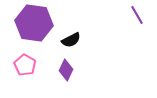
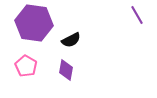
pink pentagon: moved 1 px right, 1 px down
purple diamond: rotated 15 degrees counterclockwise
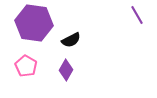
purple diamond: rotated 20 degrees clockwise
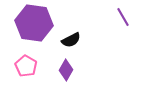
purple line: moved 14 px left, 2 px down
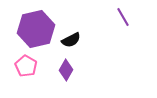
purple hexagon: moved 2 px right, 6 px down; rotated 21 degrees counterclockwise
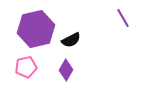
purple line: moved 1 px down
pink pentagon: moved 1 px down; rotated 30 degrees clockwise
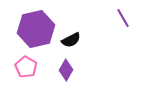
pink pentagon: rotated 30 degrees counterclockwise
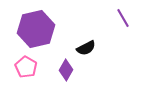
black semicircle: moved 15 px right, 8 px down
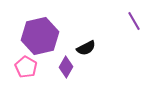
purple line: moved 11 px right, 3 px down
purple hexagon: moved 4 px right, 7 px down
purple diamond: moved 3 px up
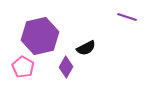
purple line: moved 7 px left, 4 px up; rotated 42 degrees counterclockwise
pink pentagon: moved 3 px left
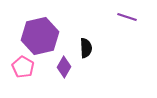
black semicircle: rotated 66 degrees counterclockwise
purple diamond: moved 2 px left
